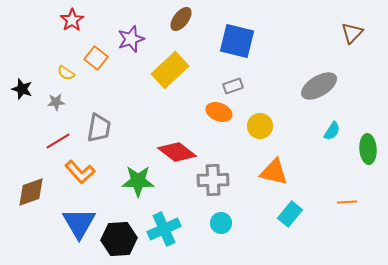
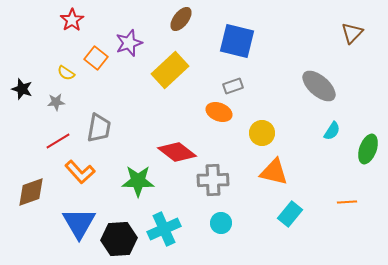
purple star: moved 2 px left, 4 px down
gray ellipse: rotated 72 degrees clockwise
yellow circle: moved 2 px right, 7 px down
green ellipse: rotated 24 degrees clockwise
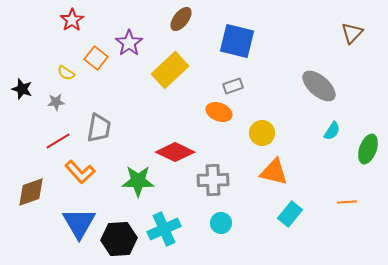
purple star: rotated 16 degrees counterclockwise
red diamond: moved 2 px left; rotated 12 degrees counterclockwise
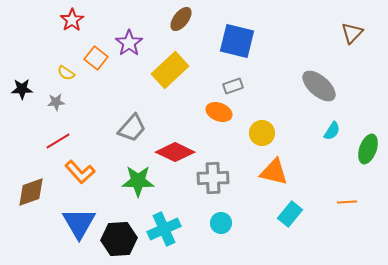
black star: rotated 20 degrees counterclockwise
gray trapezoid: moved 33 px right; rotated 32 degrees clockwise
gray cross: moved 2 px up
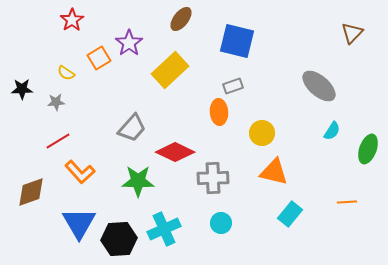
orange square: moved 3 px right; rotated 20 degrees clockwise
orange ellipse: rotated 65 degrees clockwise
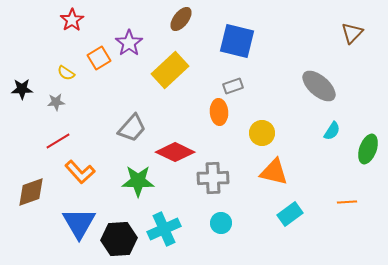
cyan rectangle: rotated 15 degrees clockwise
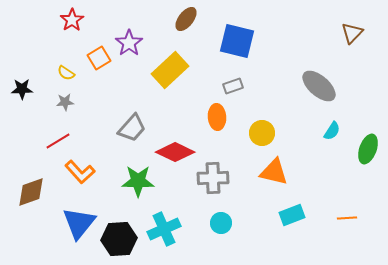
brown ellipse: moved 5 px right
gray star: moved 9 px right
orange ellipse: moved 2 px left, 5 px down
orange line: moved 16 px down
cyan rectangle: moved 2 px right, 1 px down; rotated 15 degrees clockwise
blue triangle: rotated 9 degrees clockwise
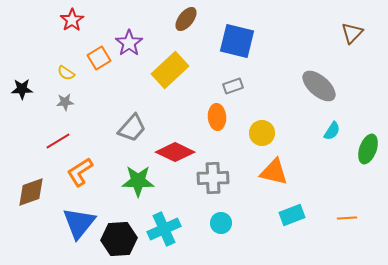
orange L-shape: rotated 100 degrees clockwise
